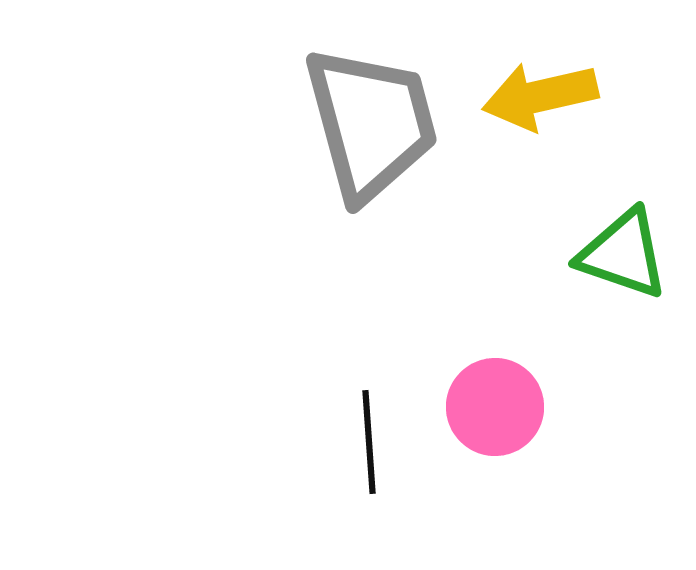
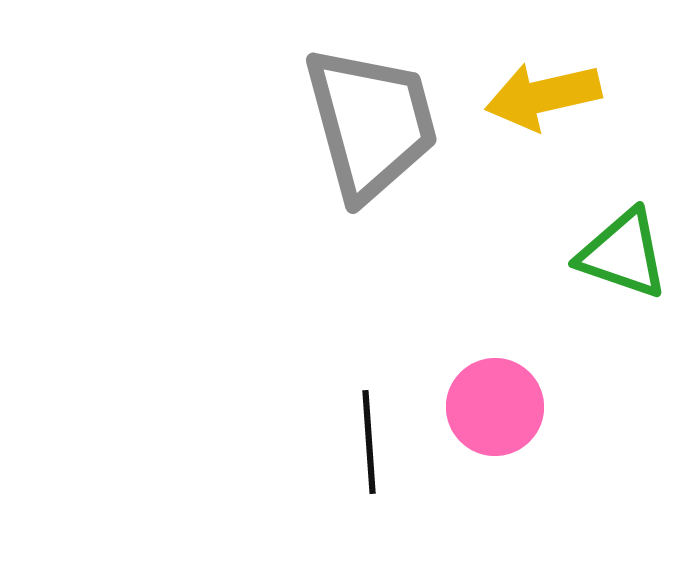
yellow arrow: moved 3 px right
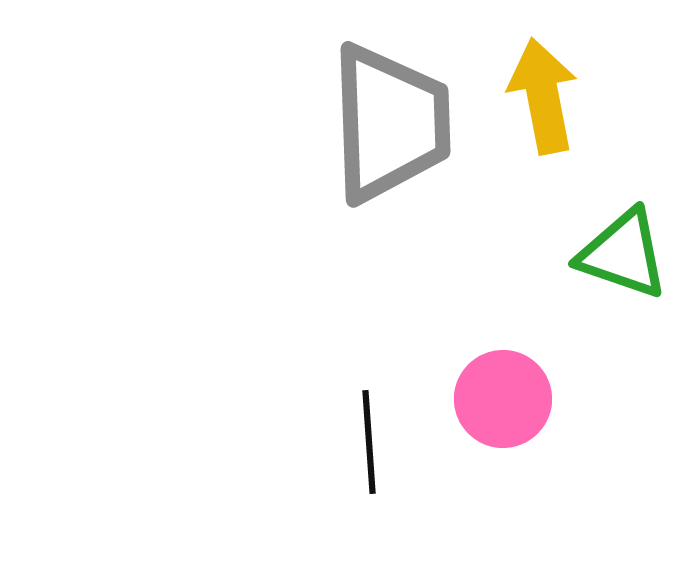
yellow arrow: rotated 92 degrees clockwise
gray trapezoid: moved 19 px right; rotated 13 degrees clockwise
pink circle: moved 8 px right, 8 px up
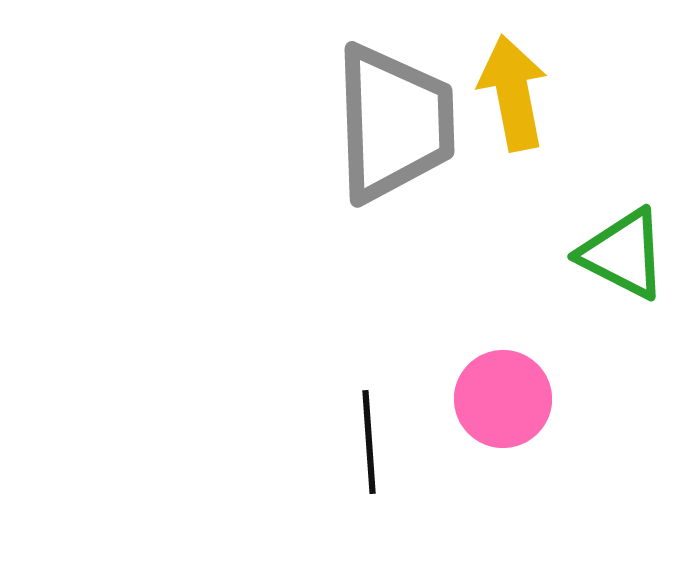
yellow arrow: moved 30 px left, 3 px up
gray trapezoid: moved 4 px right
green triangle: rotated 8 degrees clockwise
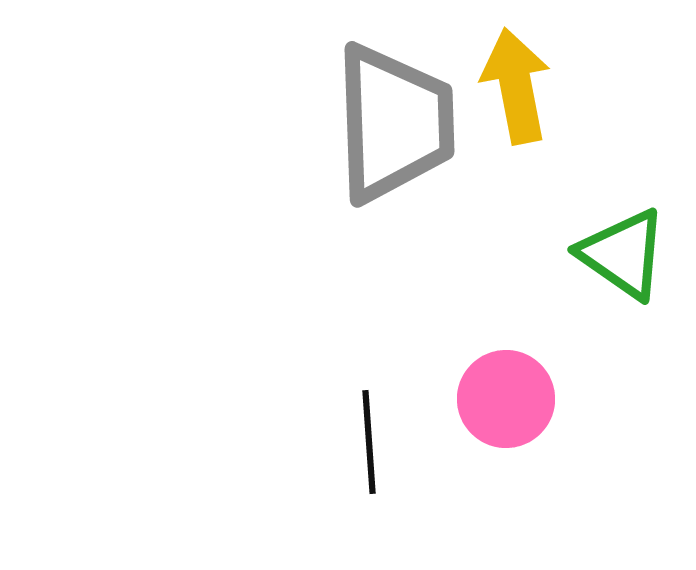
yellow arrow: moved 3 px right, 7 px up
green triangle: rotated 8 degrees clockwise
pink circle: moved 3 px right
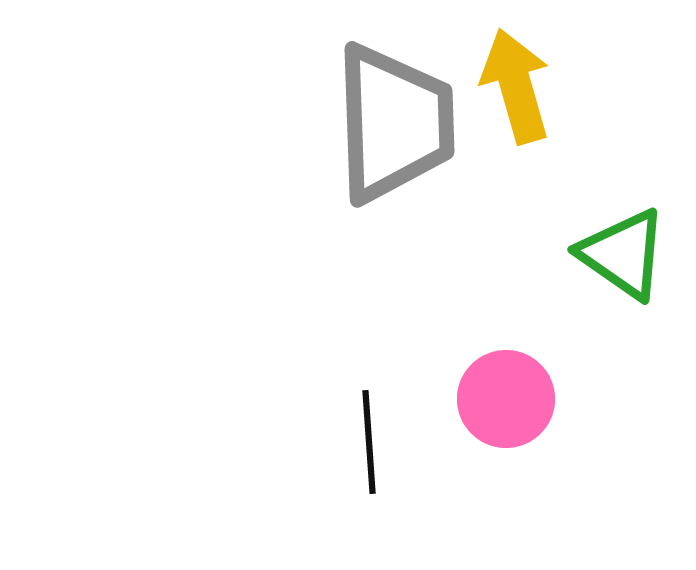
yellow arrow: rotated 5 degrees counterclockwise
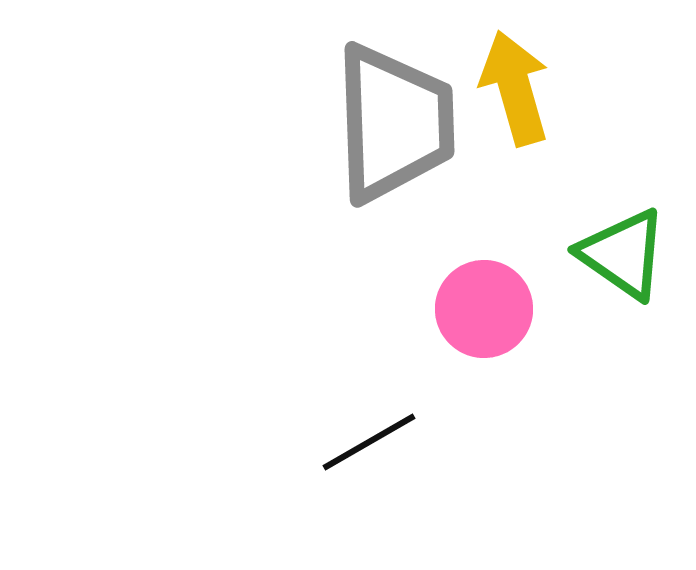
yellow arrow: moved 1 px left, 2 px down
pink circle: moved 22 px left, 90 px up
black line: rotated 64 degrees clockwise
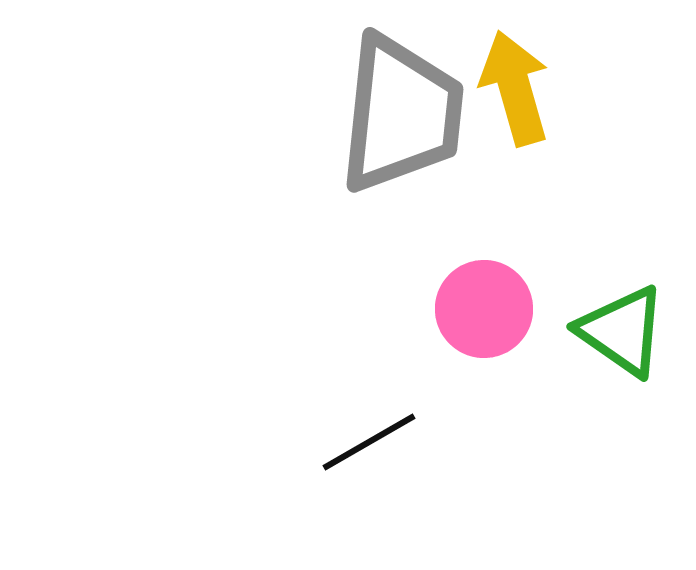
gray trapezoid: moved 7 px right, 9 px up; rotated 8 degrees clockwise
green triangle: moved 1 px left, 77 px down
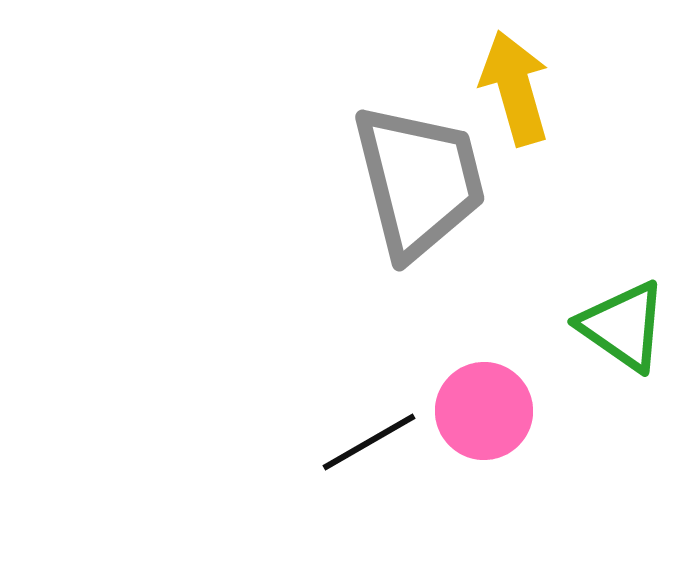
gray trapezoid: moved 18 px right, 67 px down; rotated 20 degrees counterclockwise
pink circle: moved 102 px down
green triangle: moved 1 px right, 5 px up
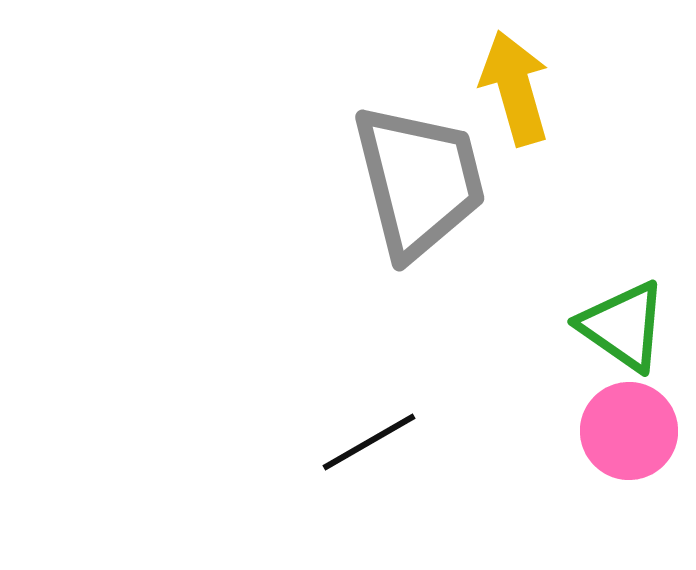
pink circle: moved 145 px right, 20 px down
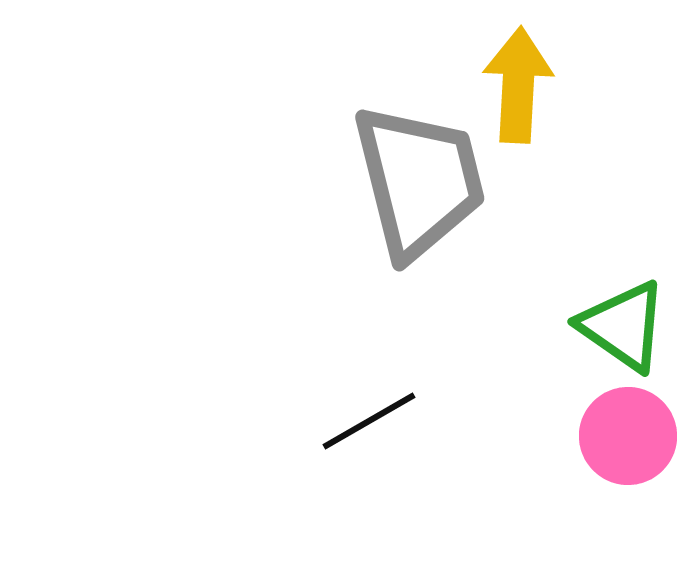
yellow arrow: moved 3 px right, 3 px up; rotated 19 degrees clockwise
pink circle: moved 1 px left, 5 px down
black line: moved 21 px up
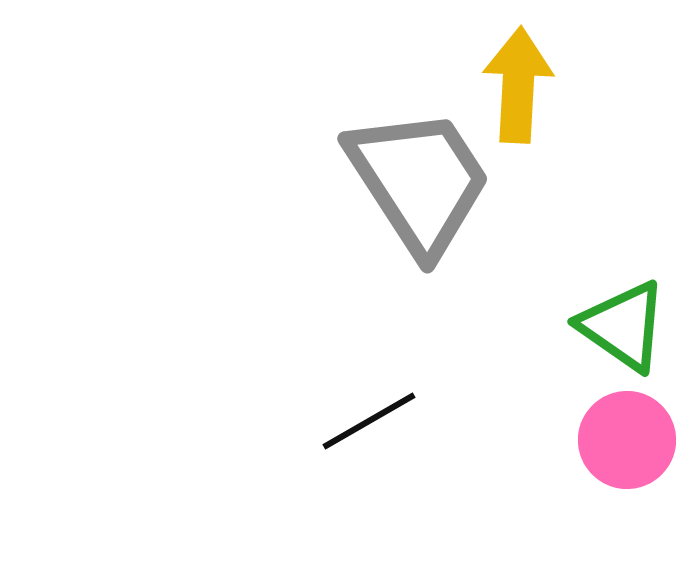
gray trapezoid: rotated 19 degrees counterclockwise
pink circle: moved 1 px left, 4 px down
